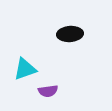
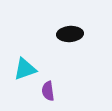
purple semicircle: rotated 90 degrees clockwise
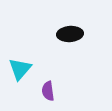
cyan triangle: moved 5 px left; rotated 30 degrees counterclockwise
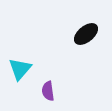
black ellipse: moved 16 px right; rotated 35 degrees counterclockwise
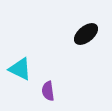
cyan triangle: rotated 45 degrees counterclockwise
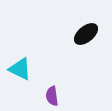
purple semicircle: moved 4 px right, 5 px down
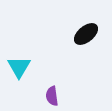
cyan triangle: moved 1 px left, 2 px up; rotated 35 degrees clockwise
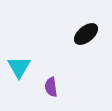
purple semicircle: moved 1 px left, 9 px up
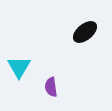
black ellipse: moved 1 px left, 2 px up
